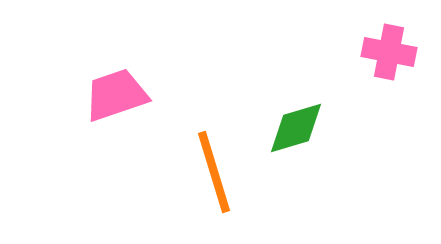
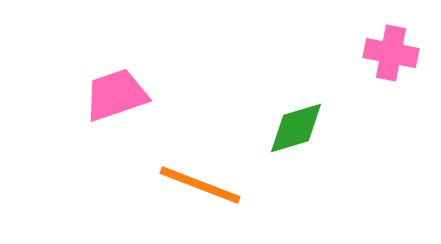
pink cross: moved 2 px right, 1 px down
orange line: moved 14 px left, 13 px down; rotated 52 degrees counterclockwise
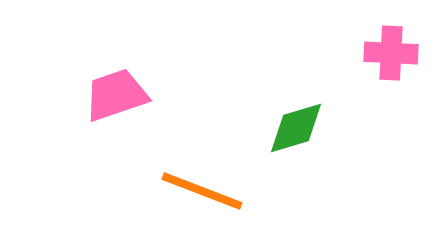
pink cross: rotated 8 degrees counterclockwise
orange line: moved 2 px right, 6 px down
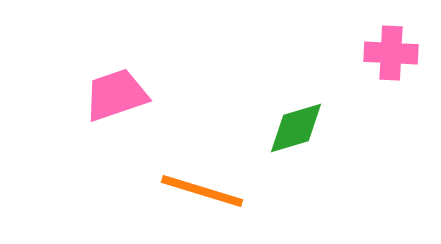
orange line: rotated 4 degrees counterclockwise
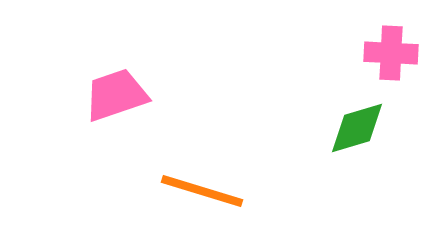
green diamond: moved 61 px right
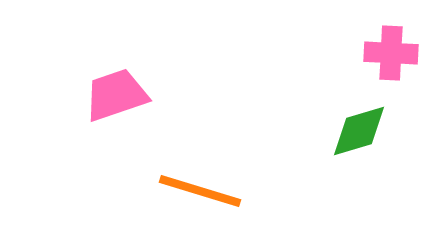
green diamond: moved 2 px right, 3 px down
orange line: moved 2 px left
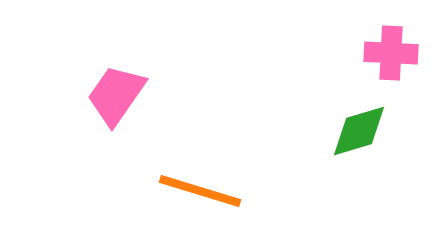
pink trapezoid: rotated 36 degrees counterclockwise
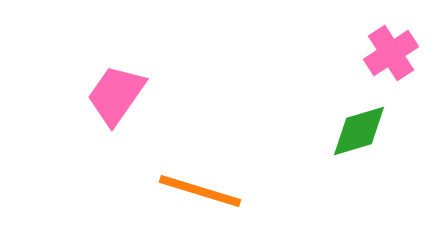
pink cross: rotated 36 degrees counterclockwise
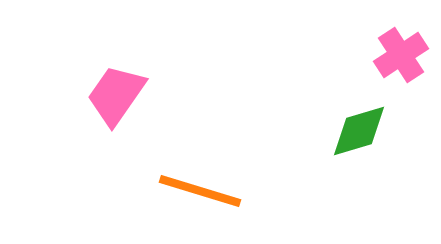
pink cross: moved 10 px right, 2 px down
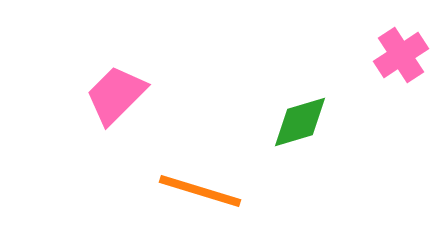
pink trapezoid: rotated 10 degrees clockwise
green diamond: moved 59 px left, 9 px up
